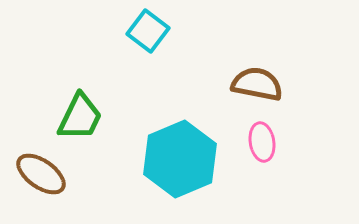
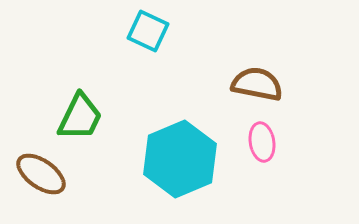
cyan square: rotated 12 degrees counterclockwise
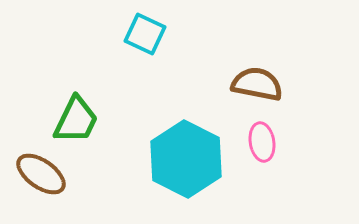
cyan square: moved 3 px left, 3 px down
green trapezoid: moved 4 px left, 3 px down
cyan hexagon: moved 6 px right; rotated 10 degrees counterclockwise
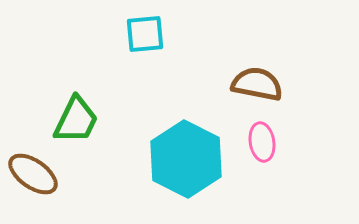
cyan square: rotated 30 degrees counterclockwise
brown ellipse: moved 8 px left
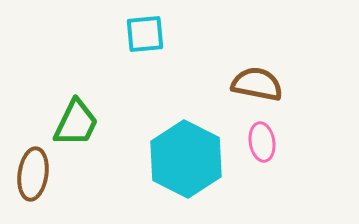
green trapezoid: moved 3 px down
brown ellipse: rotated 63 degrees clockwise
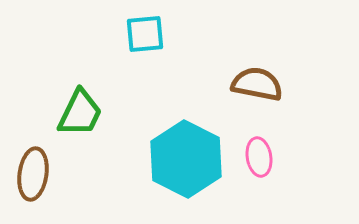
green trapezoid: moved 4 px right, 10 px up
pink ellipse: moved 3 px left, 15 px down
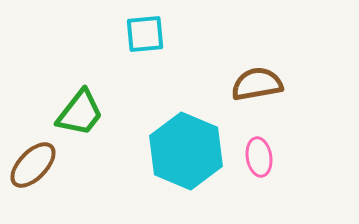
brown semicircle: rotated 21 degrees counterclockwise
green trapezoid: rotated 12 degrees clockwise
cyan hexagon: moved 8 px up; rotated 4 degrees counterclockwise
brown ellipse: moved 9 px up; rotated 36 degrees clockwise
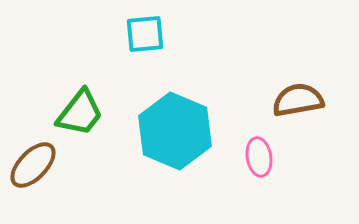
brown semicircle: moved 41 px right, 16 px down
cyan hexagon: moved 11 px left, 20 px up
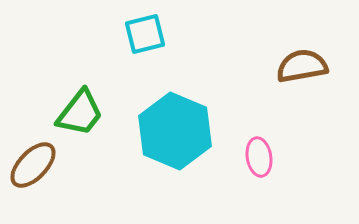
cyan square: rotated 9 degrees counterclockwise
brown semicircle: moved 4 px right, 34 px up
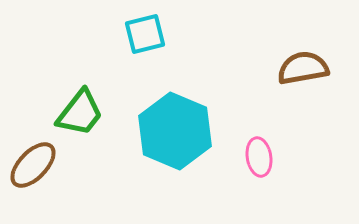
brown semicircle: moved 1 px right, 2 px down
